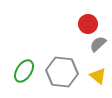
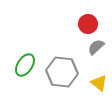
gray semicircle: moved 2 px left, 3 px down
green ellipse: moved 1 px right, 6 px up
yellow triangle: moved 1 px right, 7 px down
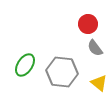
gray semicircle: moved 1 px left, 1 px down; rotated 84 degrees counterclockwise
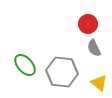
gray semicircle: moved 1 px left; rotated 12 degrees clockwise
green ellipse: rotated 75 degrees counterclockwise
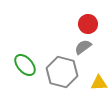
gray semicircle: moved 11 px left, 1 px up; rotated 78 degrees clockwise
gray hexagon: rotated 8 degrees clockwise
yellow triangle: rotated 42 degrees counterclockwise
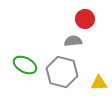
red circle: moved 3 px left, 5 px up
gray semicircle: moved 10 px left, 6 px up; rotated 30 degrees clockwise
green ellipse: rotated 20 degrees counterclockwise
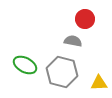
gray semicircle: rotated 18 degrees clockwise
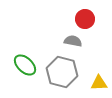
green ellipse: rotated 15 degrees clockwise
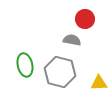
gray semicircle: moved 1 px left, 1 px up
green ellipse: rotated 35 degrees clockwise
gray hexagon: moved 2 px left
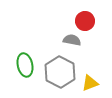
red circle: moved 2 px down
gray hexagon: rotated 12 degrees clockwise
yellow triangle: moved 9 px left; rotated 18 degrees counterclockwise
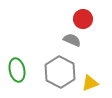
red circle: moved 2 px left, 2 px up
gray semicircle: rotated 12 degrees clockwise
green ellipse: moved 8 px left, 5 px down
